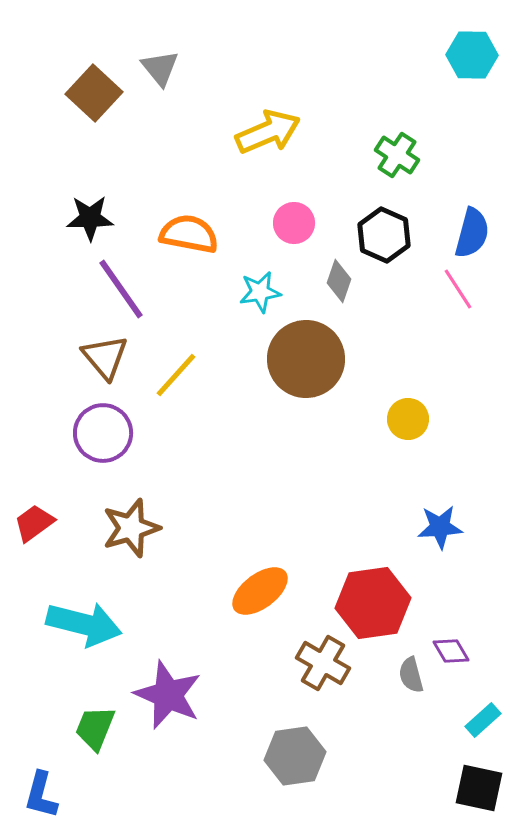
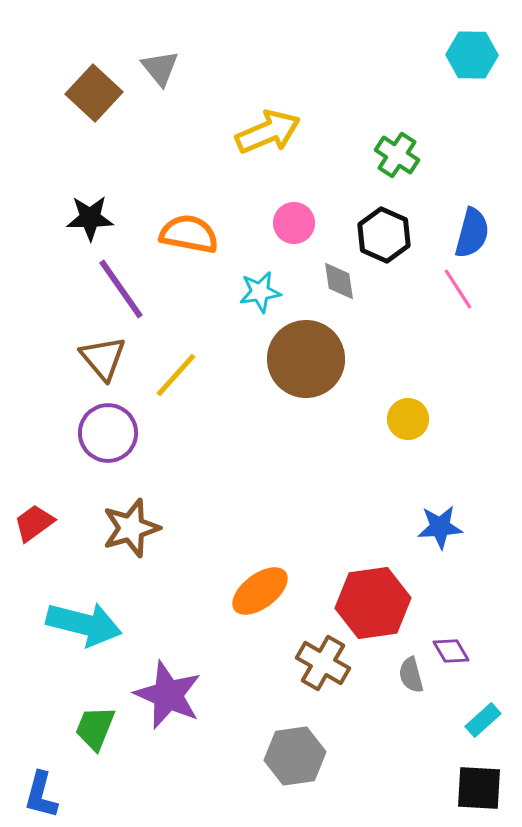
gray diamond: rotated 27 degrees counterclockwise
brown triangle: moved 2 px left, 1 px down
purple circle: moved 5 px right
black square: rotated 9 degrees counterclockwise
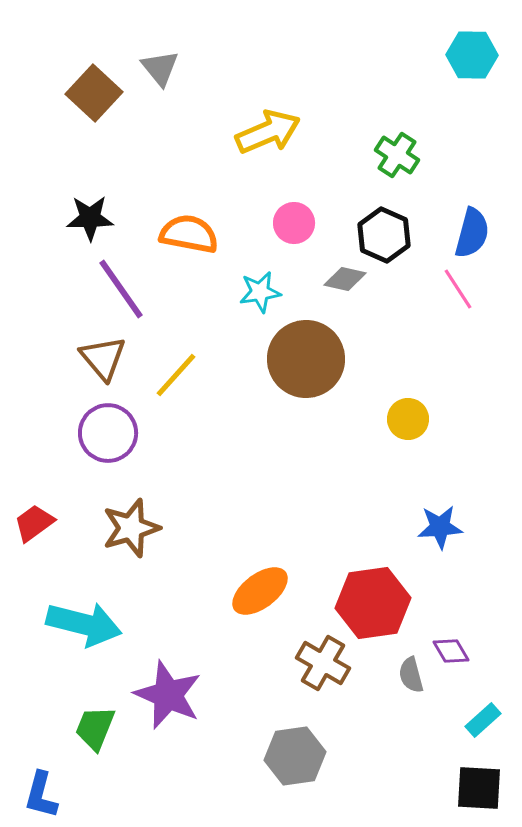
gray diamond: moved 6 px right, 2 px up; rotated 69 degrees counterclockwise
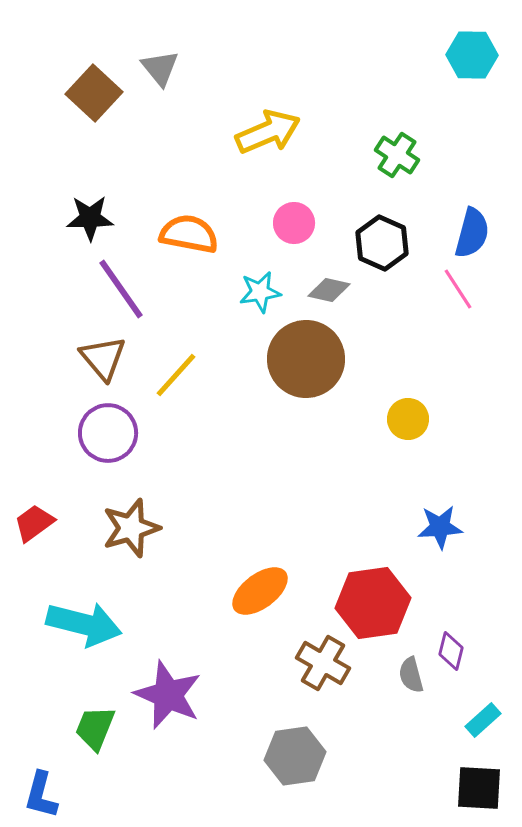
black hexagon: moved 2 px left, 8 px down
gray diamond: moved 16 px left, 11 px down
purple diamond: rotated 45 degrees clockwise
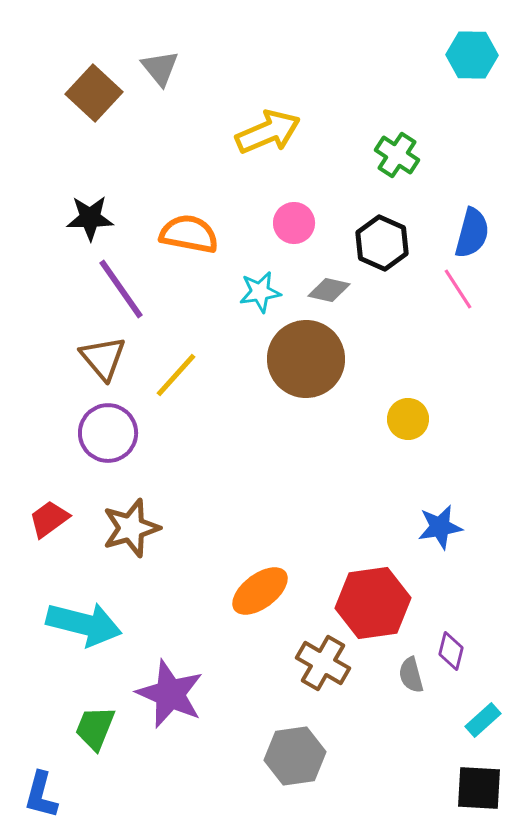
red trapezoid: moved 15 px right, 4 px up
blue star: rotated 6 degrees counterclockwise
purple star: moved 2 px right, 1 px up
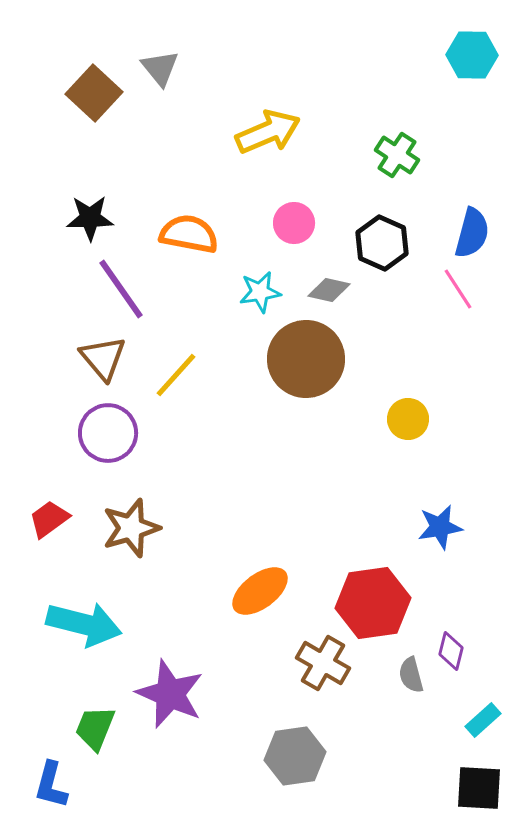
blue L-shape: moved 10 px right, 10 px up
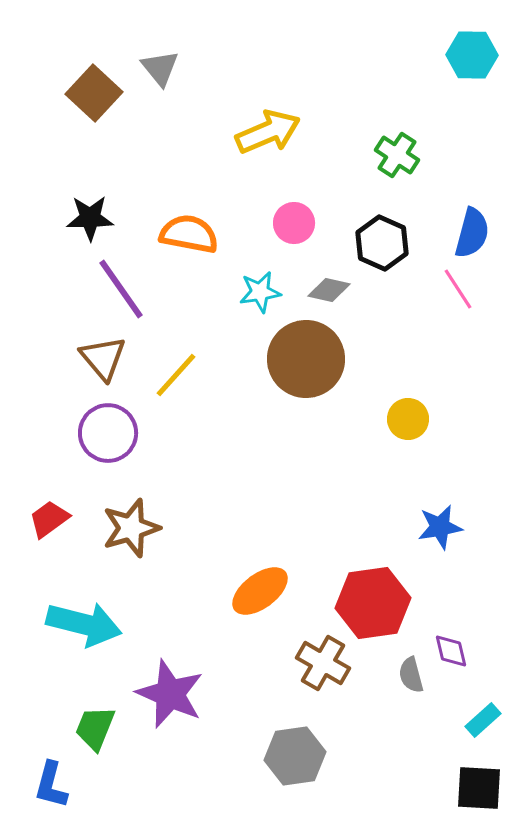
purple diamond: rotated 27 degrees counterclockwise
